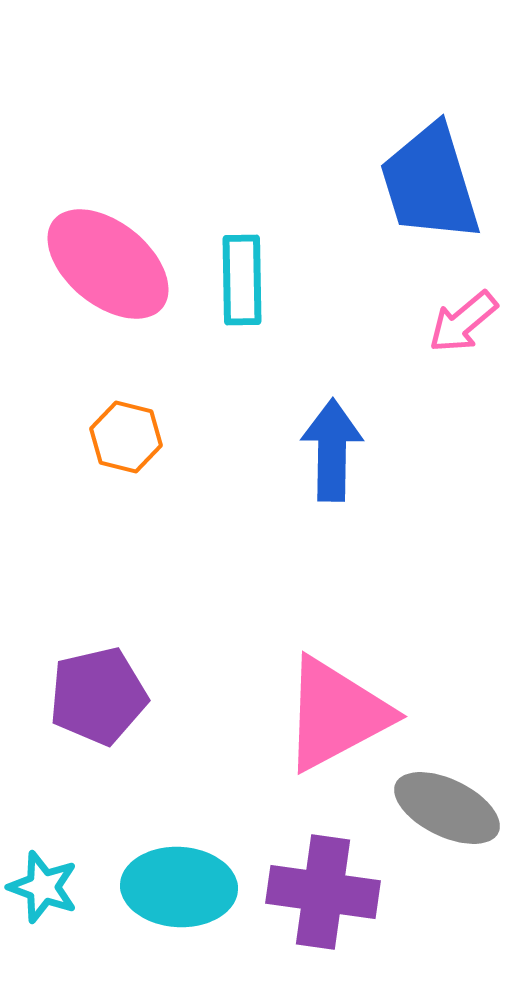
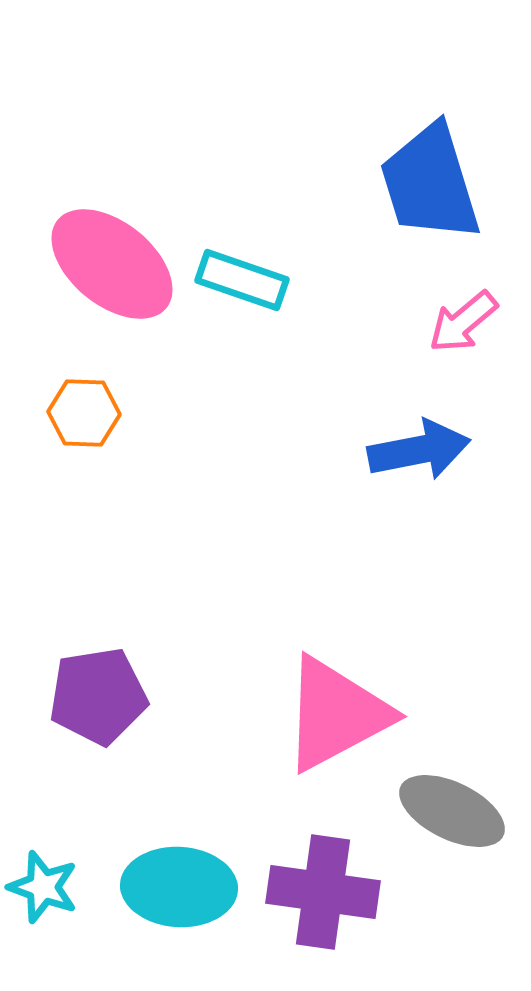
pink ellipse: moved 4 px right
cyan rectangle: rotated 70 degrees counterclockwise
orange hexagon: moved 42 px left, 24 px up; rotated 12 degrees counterclockwise
blue arrow: moved 87 px right; rotated 78 degrees clockwise
purple pentagon: rotated 4 degrees clockwise
gray ellipse: moved 5 px right, 3 px down
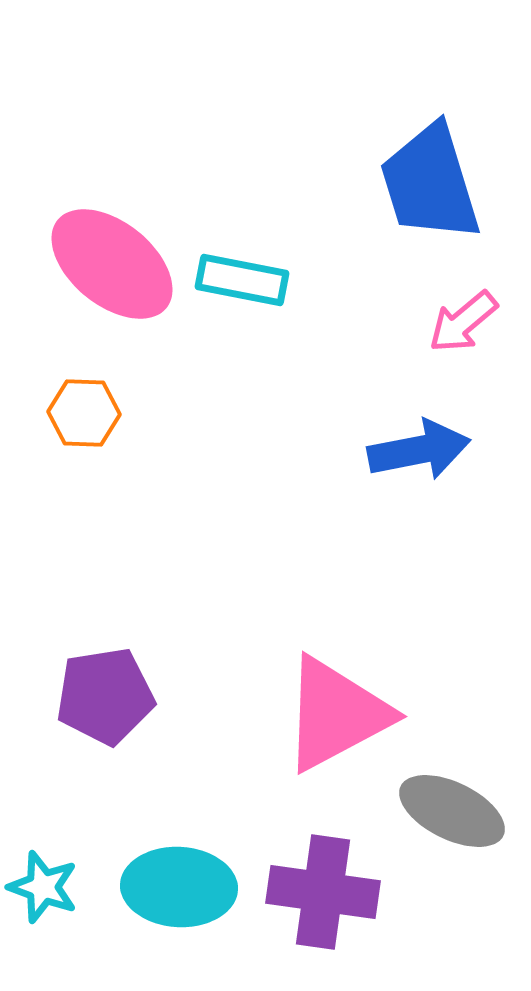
cyan rectangle: rotated 8 degrees counterclockwise
purple pentagon: moved 7 px right
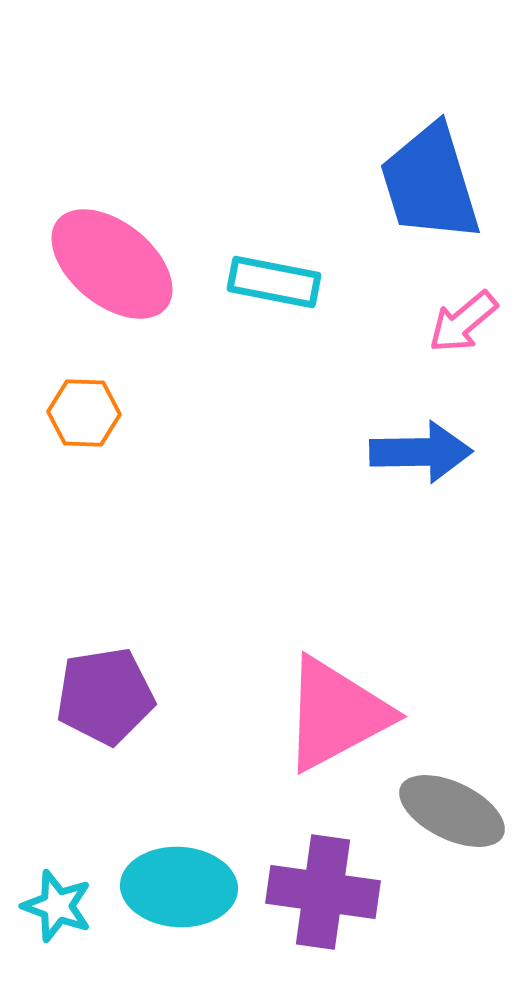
cyan rectangle: moved 32 px right, 2 px down
blue arrow: moved 2 px right, 2 px down; rotated 10 degrees clockwise
cyan star: moved 14 px right, 19 px down
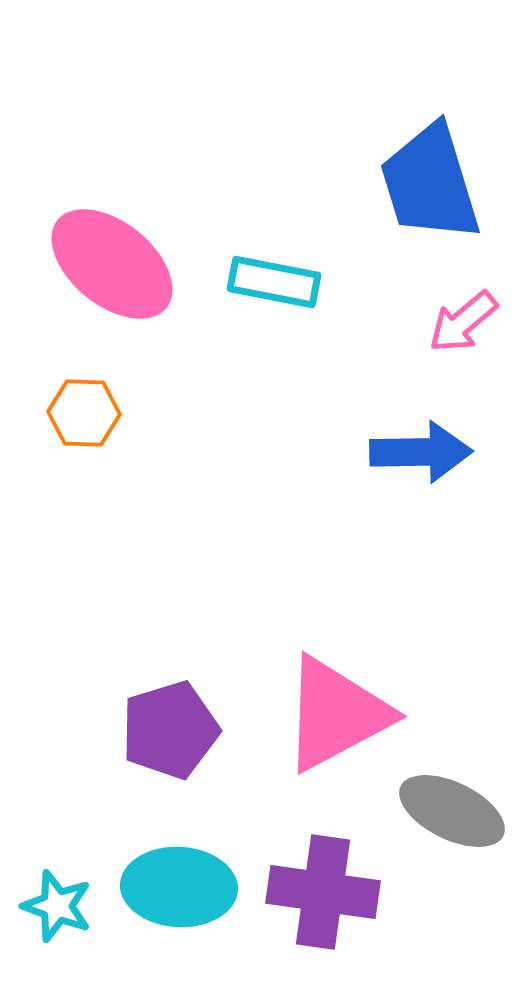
purple pentagon: moved 65 px right, 34 px down; rotated 8 degrees counterclockwise
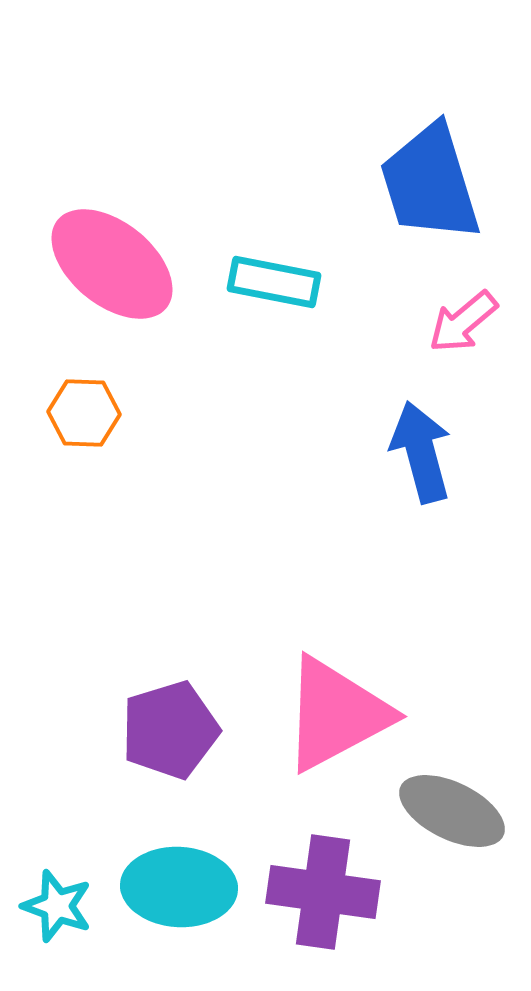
blue arrow: rotated 104 degrees counterclockwise
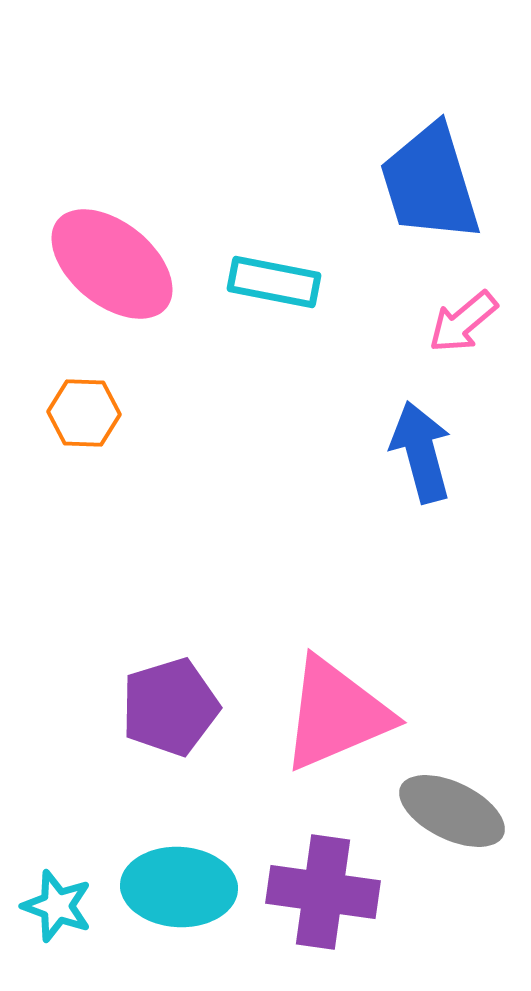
pink triangle: rotated 5 degrees clockwise
purple pentagon: moved 23 px up
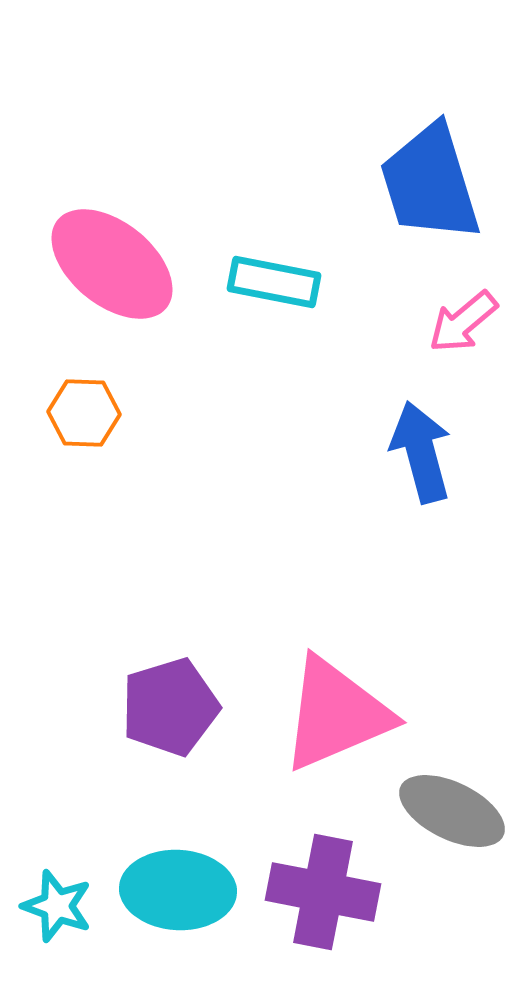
cyan ellipse: moved 1 px left, 3 px down
purple cross: rotated 3 degrees clockwise
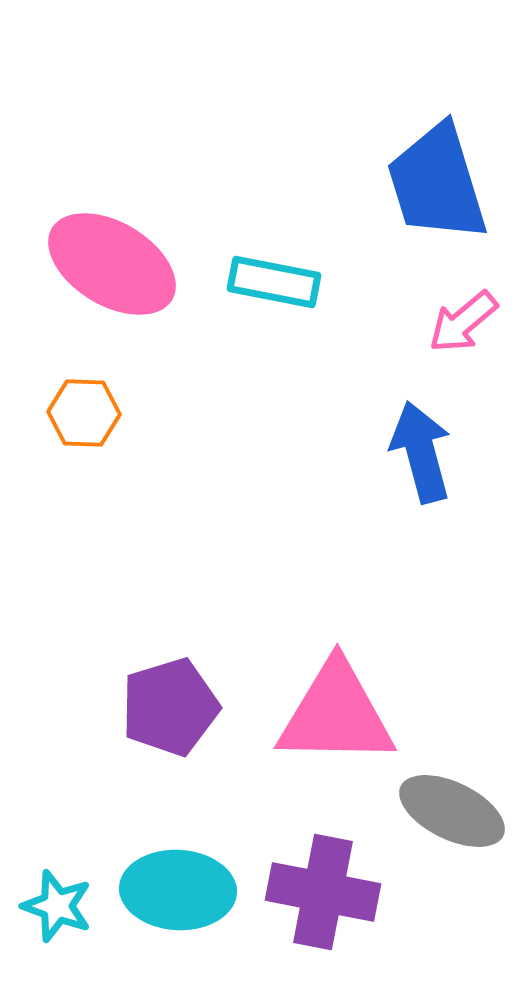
blue trapezoid: moved 7 px right
pink ellipse: rotated 8 degrees counterclockwise
pink triangle: rotated 24 degrees clockwise
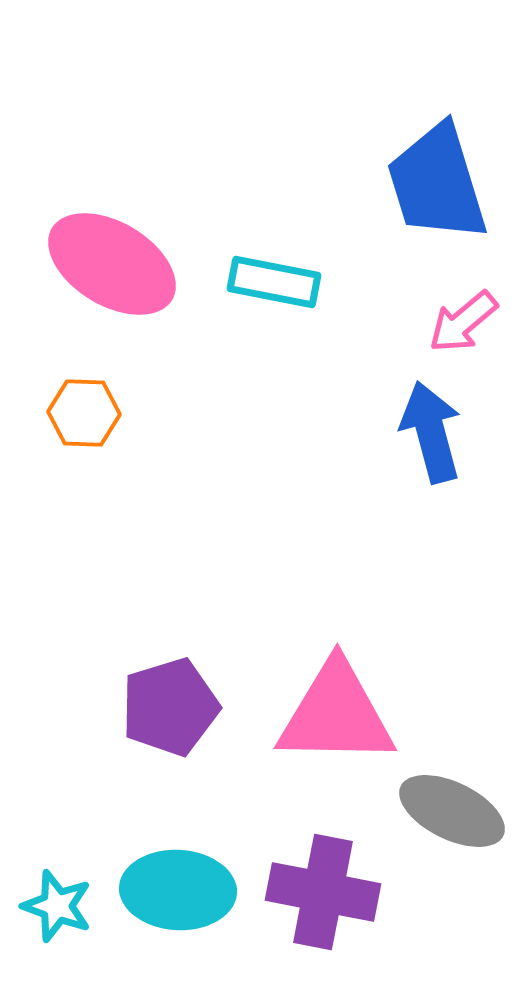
blue arrow: moved 10 px right, 20 px up
